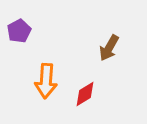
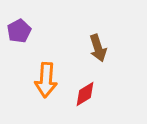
brown arrow: moved 11 px left; rotated 48 degrees counterclockwise
orange arrow: moved 1 px up
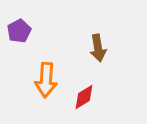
brown arrow: rotated 8 degrees clockwise
red diamond: moved 1 px left, 3 px down
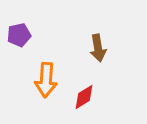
purple pentagon: moved 4 px down; rotated 15 degrees clockwise
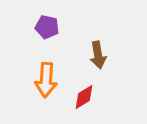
purple pentagon: moved 28 px right, 8 px up; rotated 25 degrees clockwise
brown arrow: moved 7 px down
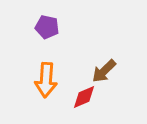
brown arrow: moved 6 px right, 16 px down; rotated 56 degrees clockwise
red diamond: rotated 8 degrees clockwise
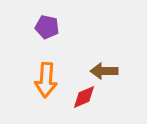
brown arrow: rotated 44 degrees clockwise
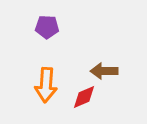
purple pentagon: rotated 10 degrees counterclockwise
orange arrow: moved 5 px down
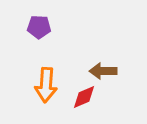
purple pentagon: moved 8 px left
brown arrow: moved 1 px left
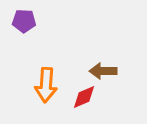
purple pentagon: moved 15 px left, 6 px up
